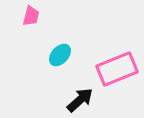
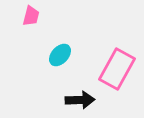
pink rectangle: rotated 39 degrees counterclockwise
black arrow: rotated 40 degrees clockwise
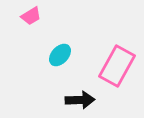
pink trapezoid: rotated 45 degrees clockwise
pink rectangle: moved 3 px up
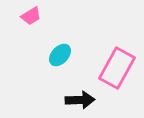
pink rectangle: moved 2 px down
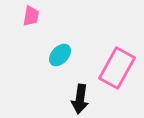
pink trapezoid: rotated 50 degrees counterclockwise
black arrow: moved 1 px up; rotated 100 degrees clockwise
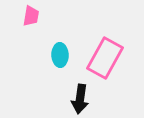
cyan ellipse: rotated 45 degrees counterclockwise
pink rectangle: moved 12 px left, 10 px up
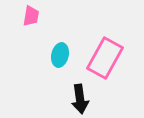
cyan ellipse: rotated 15 degrees clockwise
black arrow: rotated 16 degrees counterclockwise
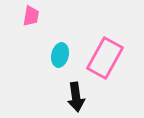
black arrow: moved 4 px left, 2 px up
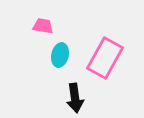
pink trapezoid: moved 12 px right, 10 px down; rotated 90 degrees counterclockwise
black arrow: moved 1 px left, 1 px down
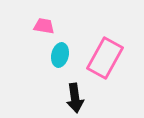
pink trapezoid: moved 1 px right
